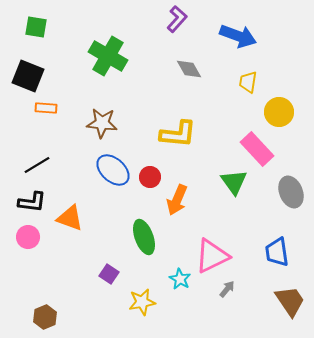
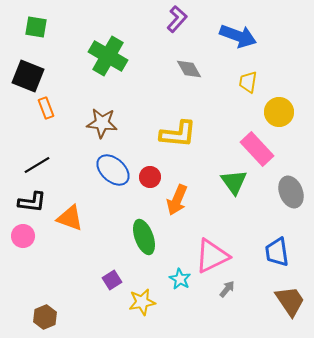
orange rectangle: rotated 65 degrees clockwise
pink circle: moved 5 px left, 1 px up
purple square: moved 3 px right, 6 px down; rotated 24 degrees clockwise
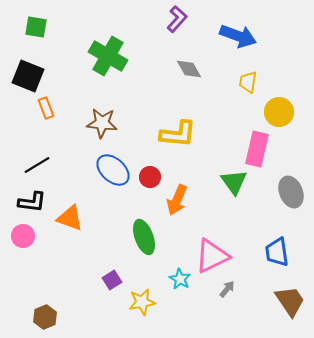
pink rectangle: rotated 56 degrees clockwise
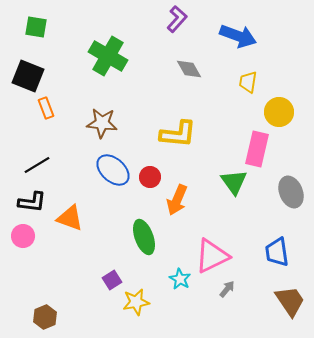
yellow star: moved 6 px left
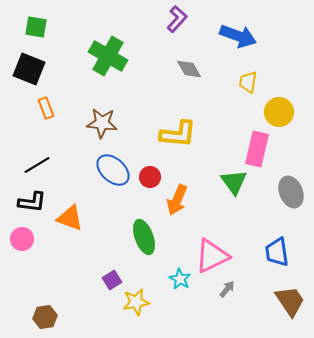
black square: moved 1 px right, 7 px up
pink circle: moved 1 px left, 3 px down
brown hexagon: rotated 15 degrees clockwise
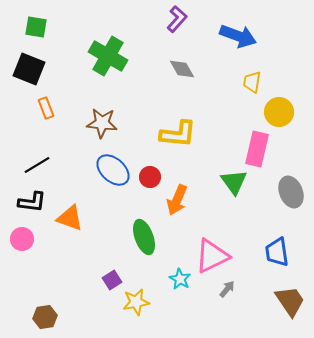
gray diamond: moved 7 px left
yellow trapezoid: moved 4 px right
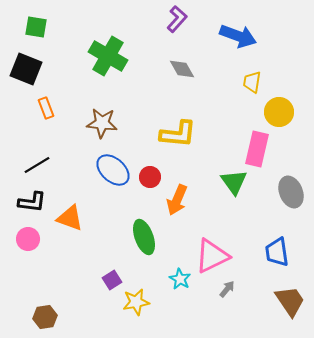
black square: moved 3 px left
pink circle: moved 6 px right
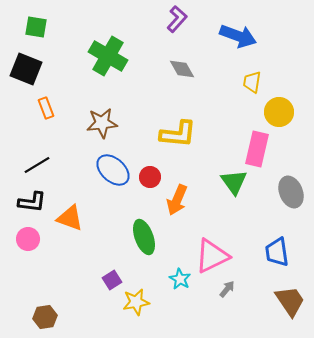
brown star: rotated 12 degrees counterclockwise
